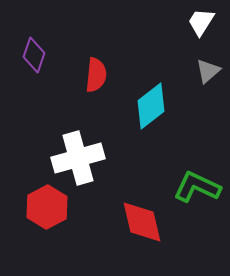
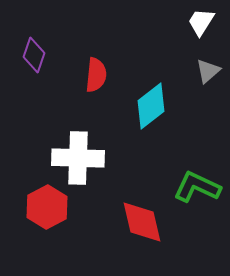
white cross: rotated 18 degrees clockwise
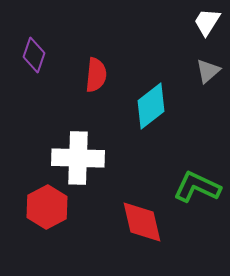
white trapezoid: moved 6 px right
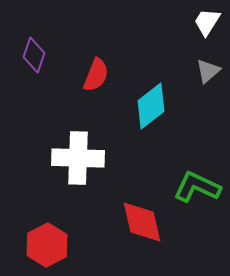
red semicircle: rotated 16 degrees clockwise
red hexagon: moved 38 px down
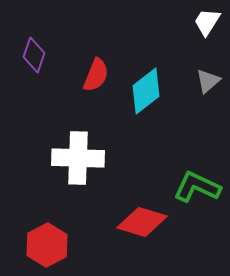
gray triangle: moved 10 px down
cyan diamond: moved 5 px left, 15 px up
red diamond: rotated 60 degrees counterclockwise
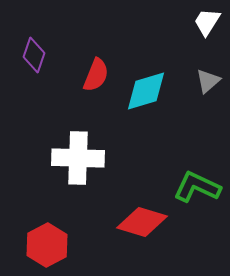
cyan diamond: rotated 21 degrees clockwise
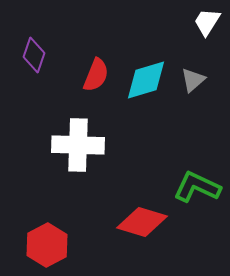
gray triangle: moved 15 px left, 1 px up
cyan diamond: moved 11 px up
white cross: moved 13 px up
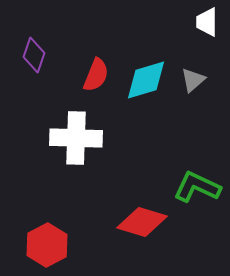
white trapezoid: rotated 32 degrees counterclockwise
white cross: moved 2 px left, 7 px up
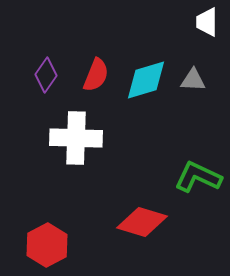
purple diamond: moved 12 px right, 20 px down; rotated 16 degrees clockwise
gray triangle: rotated 44 degrees clockwise
green L-shape: moved 1 px right, 10 px up
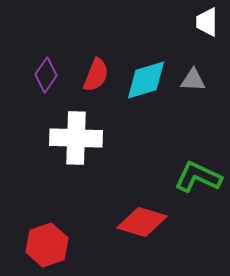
red hexagon: rotated 9 degrees clockwise
